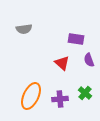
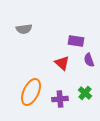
purple rectangle: moved 2 px down
orange ellipse: moved 4 px up
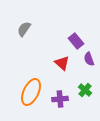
gray semicircle: rotated 133 degrees clockwise
purple rectangle: rotated 42 degrees clockwise
purple semicircle: moved 1 px up
green cross: moved 3 px up
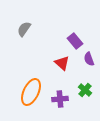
purple rectangle: moved 1 px left
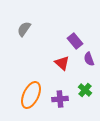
orange ellipse: moved 3 px down
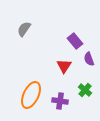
red triangle: moved 2 px right, 3 px down; rotated 21 degrees clockwise
purple cross: moved 2 px down; rotated 14 degrees clockwise
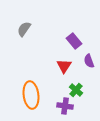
purple rectangle: moved 1 px left
purple semicircle: moved 2 px down
green cross: moved 9 px left
orange ellipse: rotated 32 degrees counterclockwise
purple cross: moved 5 px right, 5 px down
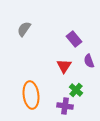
purple rectangle: moved 2 px up
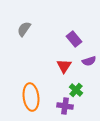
purple semicircle: rotated 88 degrees counterclockwise
orange ellipse: moved 2 px down
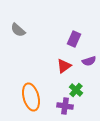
gray semicircle: moved 6 px left, 1 px down; rotated 84 degrees counterclockwise
purple rectangle: rotated 63 degrees clockwise
red triangle: rotated 21 degrees clockwise
orange ellipse: rotated 8 degrees counterclockwise
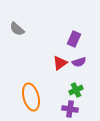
gray semicircle: moved 1 px left, 1 px up
purple semicircle: moved 10 px left, 1 px down
red triangle: moved 4 px left, 3 px up
green cross: rotated 24 degrees clockwise
purple cross: moved 5 px right, 3 px down
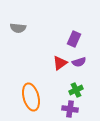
gray semicircle: moved 1 px right, 1 px up; rotated 35 degrees counterclockwise
